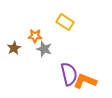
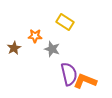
gray star: moved 8 px right
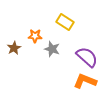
purple semicircle: moved 18 px right, 17 px up; rotated 35 degrees counterclockwise
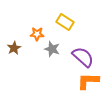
orange star: moved 2 px right, 2 px up
purple semicircle: moved 4 px left
orange L-shape: moved 3 px right; rotated 20 degrees counterclockwise
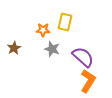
yellow rectangle: rotated 72 degrees clockwise
orange star: moved 6 px right, 4 px up
orange L-shape: rotated 120 degrees clockwise
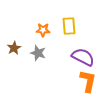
yellow rectangle: moved 4 px right, 4 px down; rotated 18 degrees counterclockwise
gray star: moved 14 px left, 4 px down
purple semicircle: rotated 15 degrees counterclockwise
orange L-shape: rotated 20 degrees counterclockwise
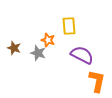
orange star: moved 5 px right, 10 px down; rotated 16 degrees clockwise
brown star: rotated 24 degrees counterclockwise
purple semicircle: moved 1 px left, 2 px up
orange L-shape: moved 9 px right
